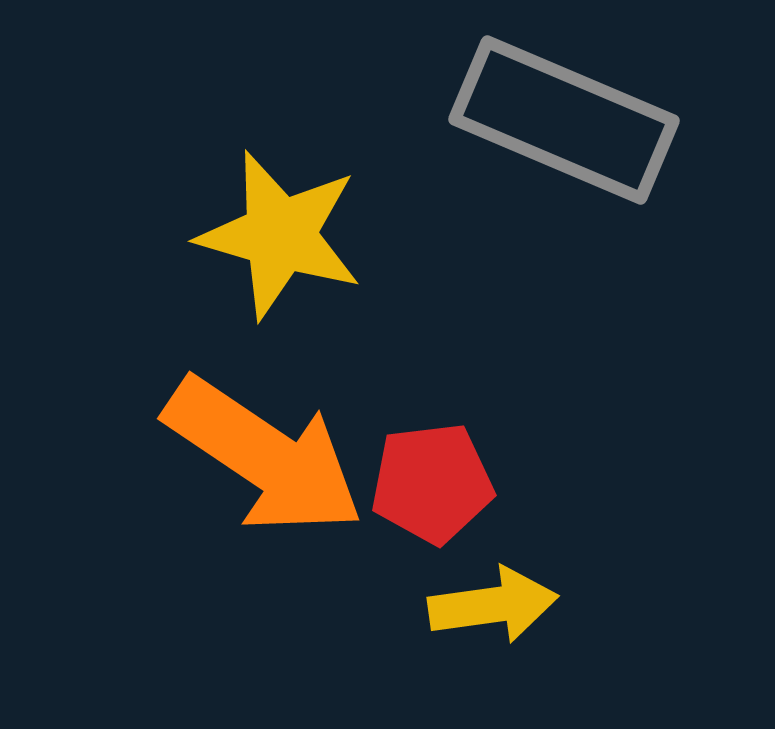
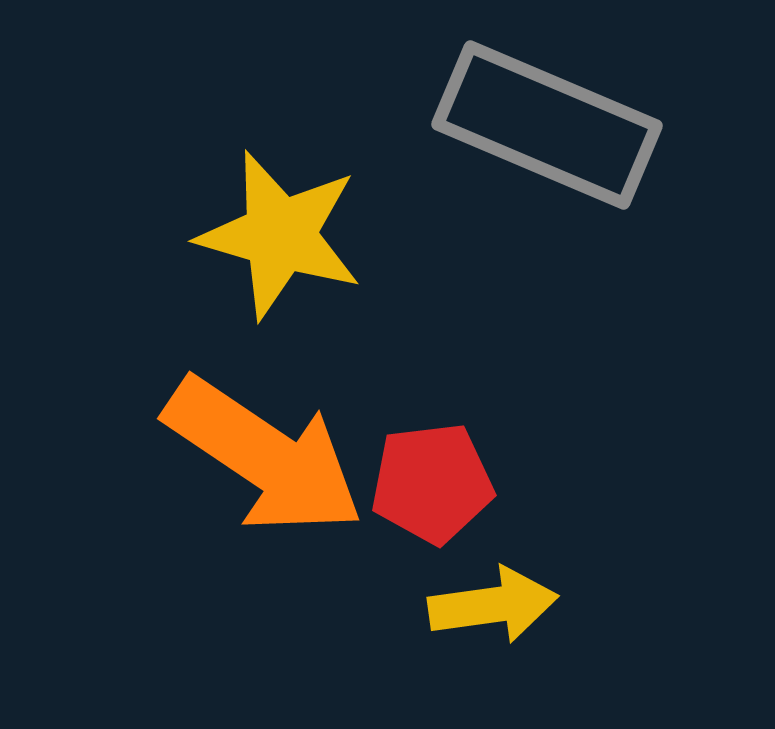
gray rectangle: moved 17 px left, 5 px down
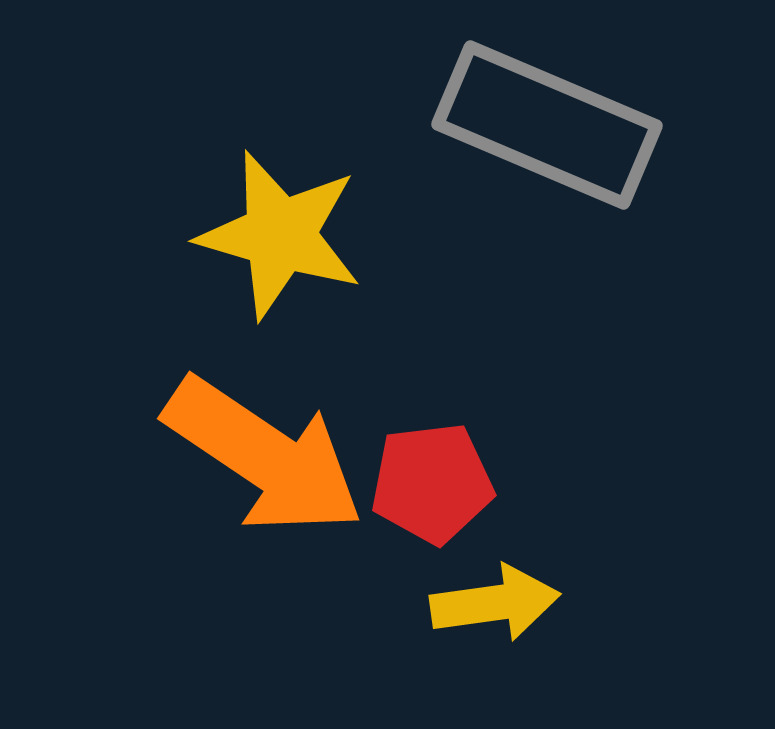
yellow arrow: moved 2 px right, 2 px up
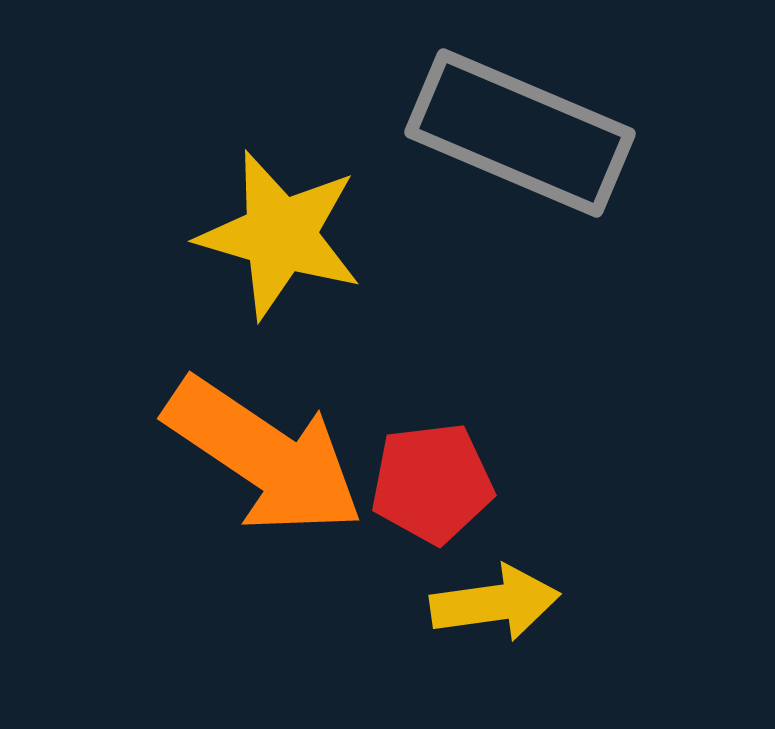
gray rectangle: moved 27 px left, 8 px down
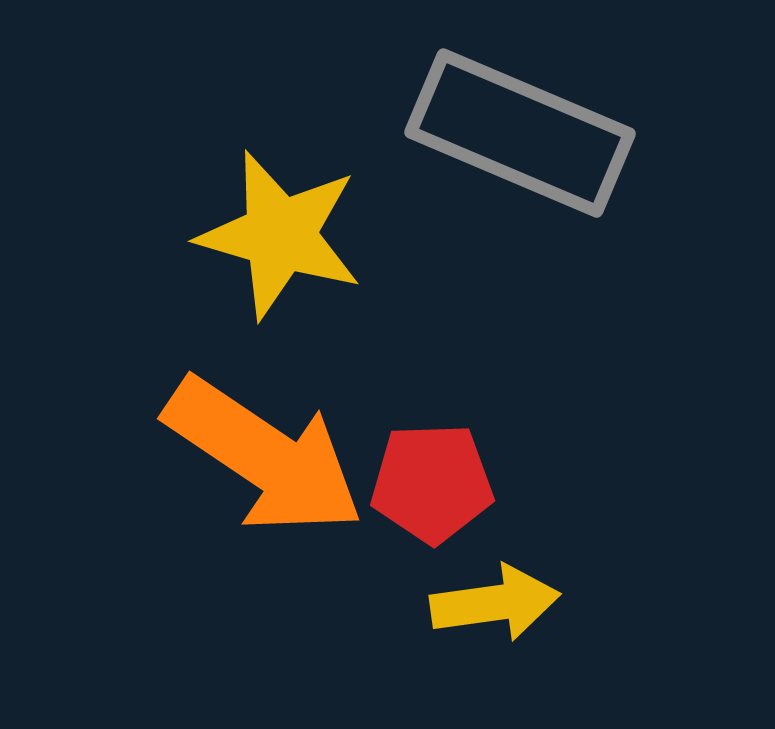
red pentagon: rotated 5 degrees clockwise
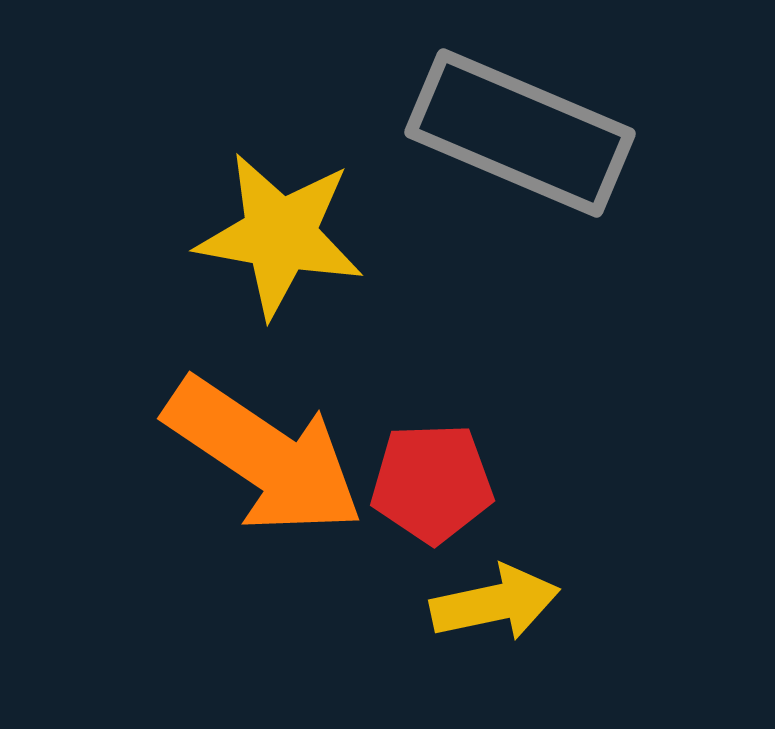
yellow star: rotated 6 degrees counterclockwise
yellow arrow: rotated 4 degrees counterclockwise
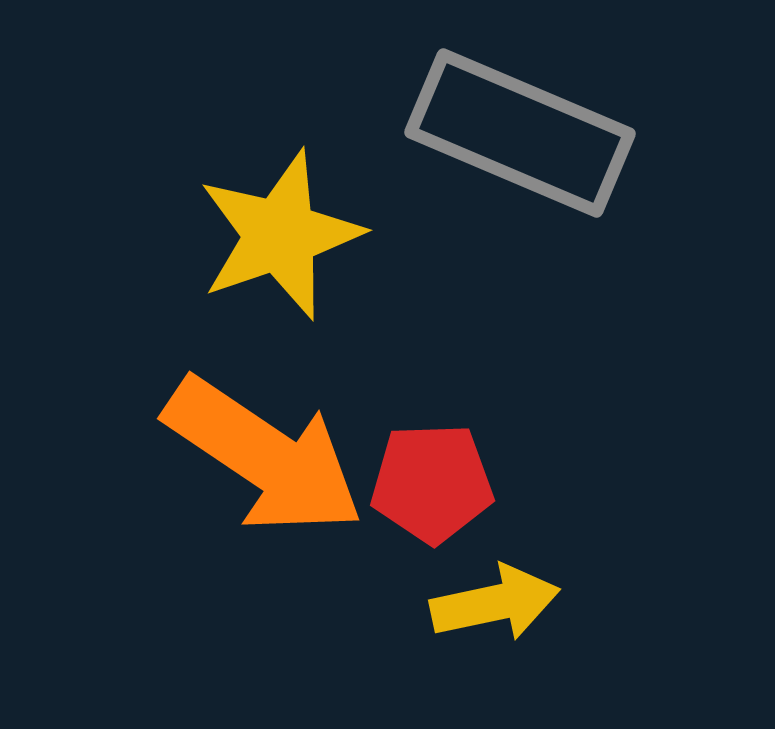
yellow star: rotated 29 degrees counterclockwise
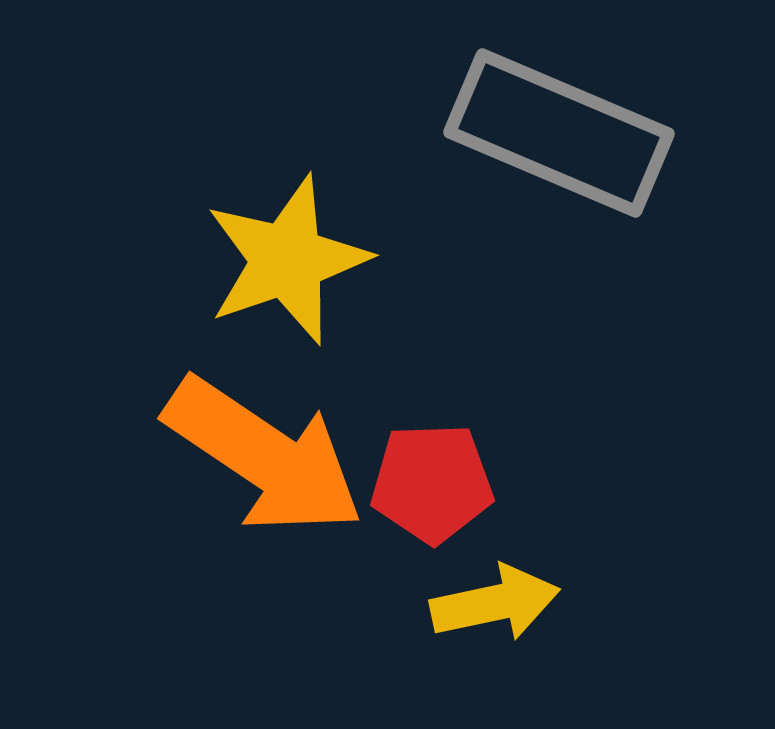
gray rectangle: moved 39 px right
yellow star: moved 7 px right, 25 px down
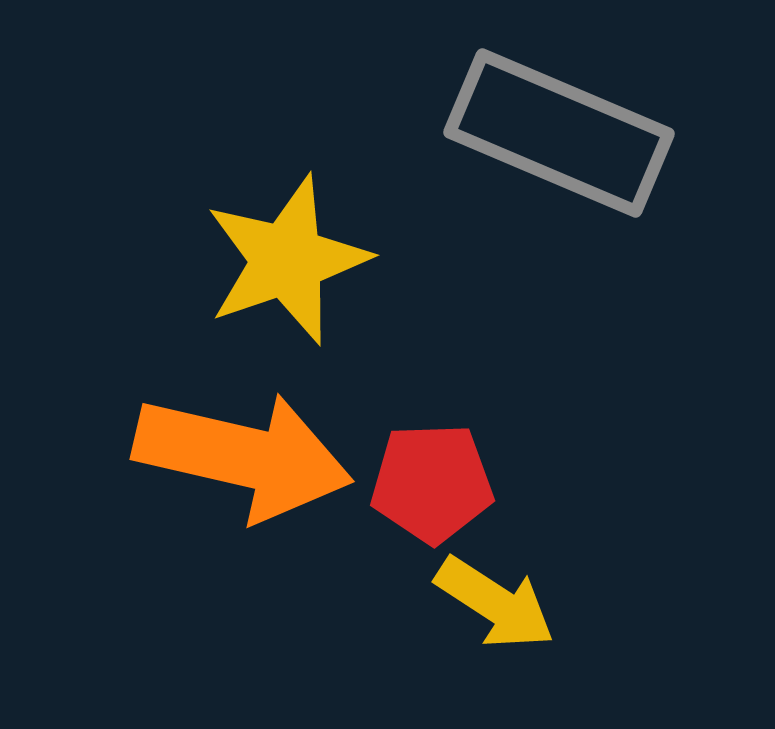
orange arrow: moved 21 px left; rotated 21 degrees counterclockwise
yellow arrow: rotated 45 degrees clockwise
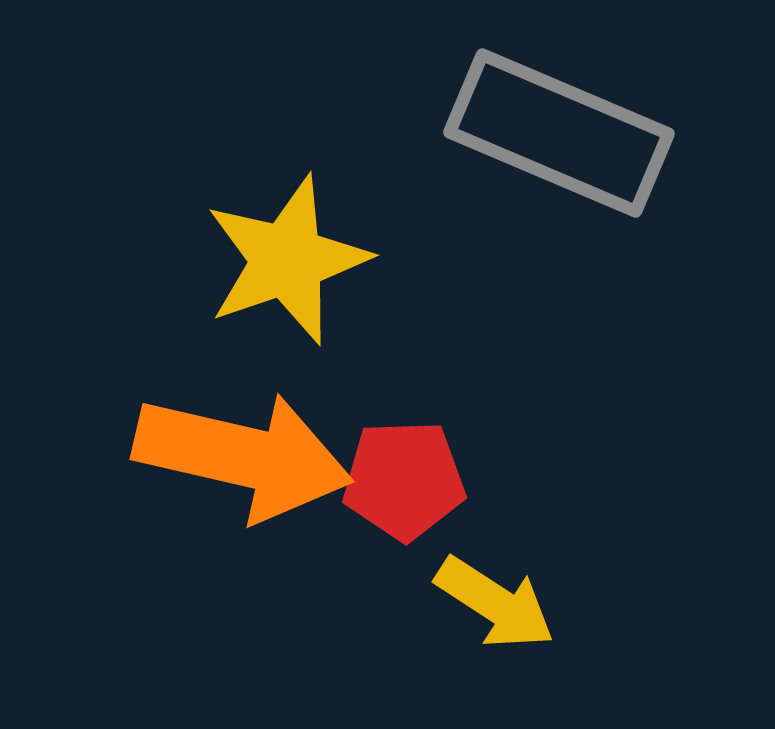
red pentagon: moved 28 px left, 3 px up
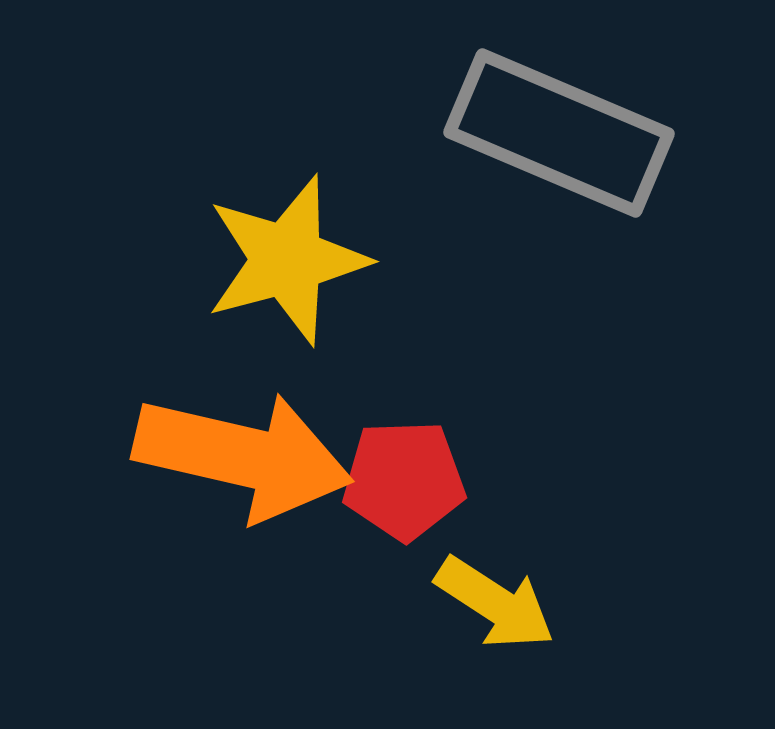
yellow star: rotated 4 degrees clockwise
